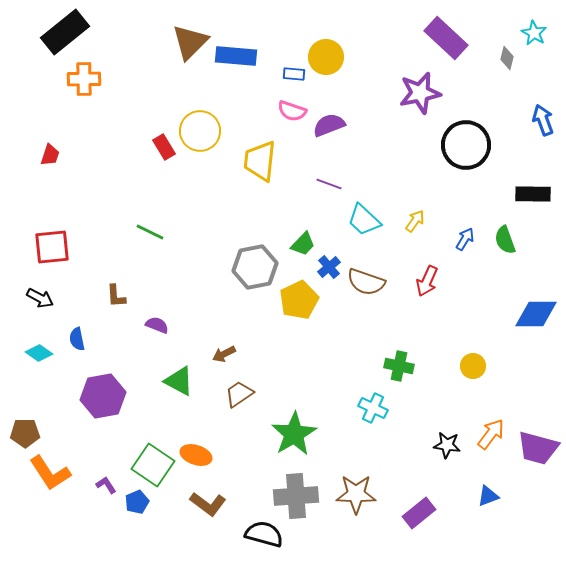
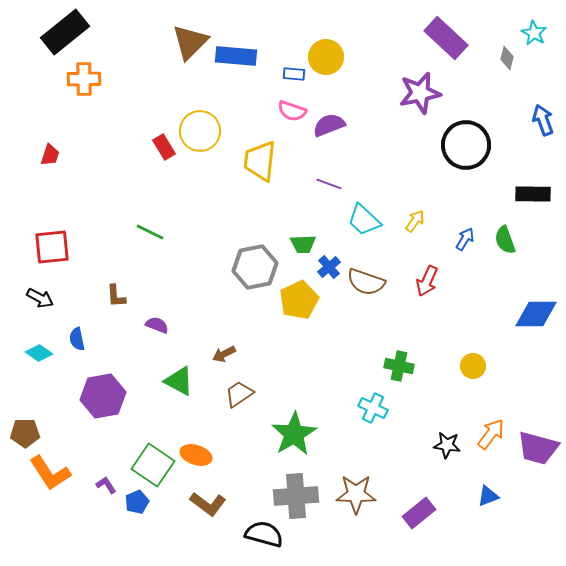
green trapezoid at (303, 244): rotated 44 degrees clockwise
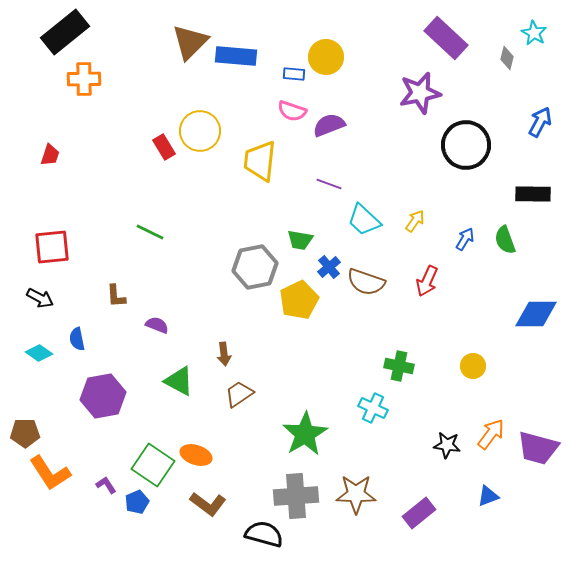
blue arrow at (543, 120): moved 3 px left, 2 px down; rotated 48 degrees clockwise
green trapezoid at (303, 244): moved 3 px left, 4 px up; rotated 12 degrees clockwise
brown arrow at (224, 354): rotated 70 degrees counterclockwise
green star at (294, 434): moved 11 px right
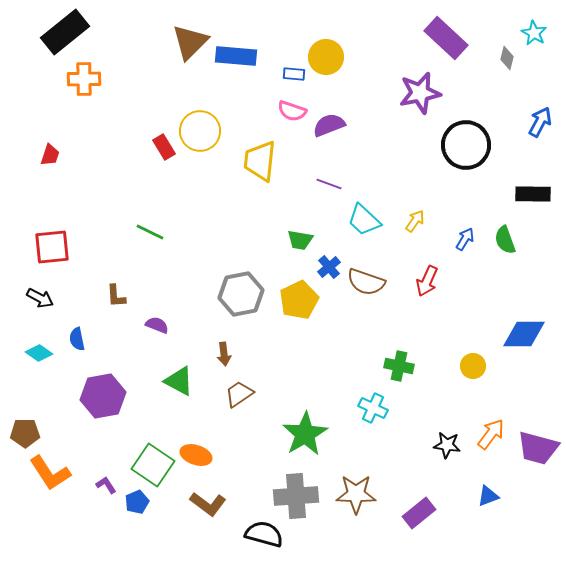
gray hexagon at (255, 267): moved 14 px left, 27 px down
blue diamond at (536, 314): moved 12 px left, 20 px down
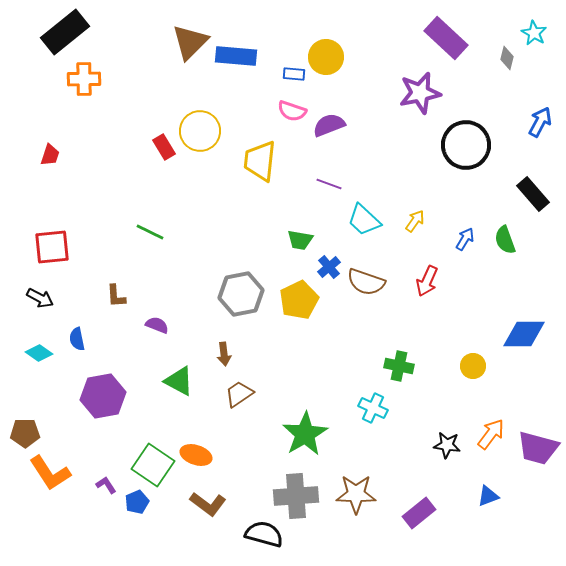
black rectangle at (533, 194): rotated 48 degrees clockwise
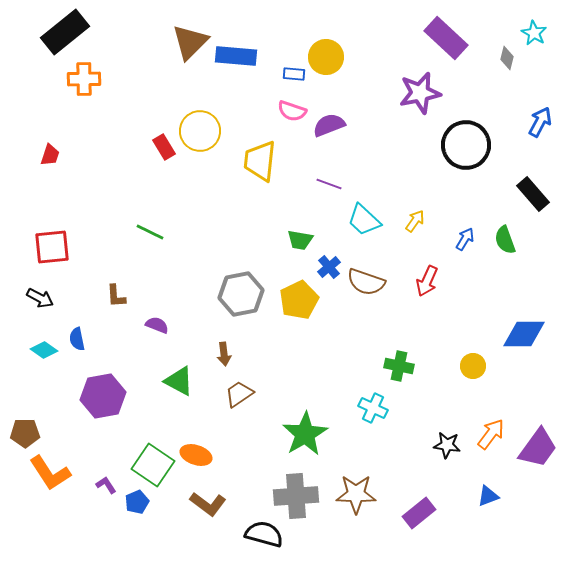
cyan diamond at (39, 353): moved 5 px right, 3 px up
purple trapezoid at (538, 448): rotated 69 degrees counterclockwise
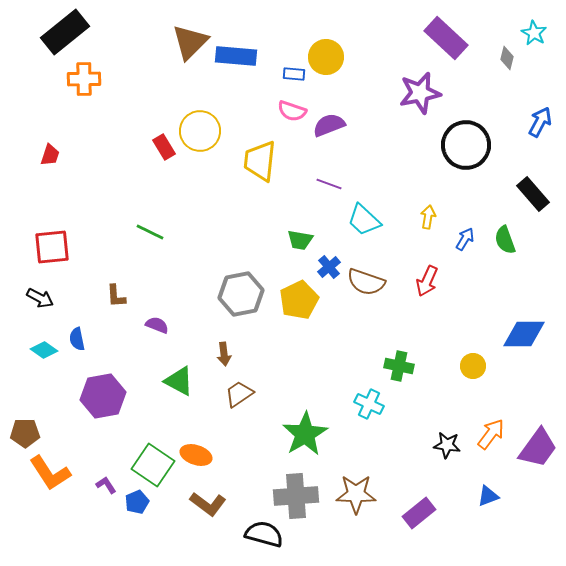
yellow arrow at (415, 221): moved 13 px right, 4 px up; rotated 25 degrees counterclockwise
cyan cross at (373, 408): moved 4 px left, 4 px up
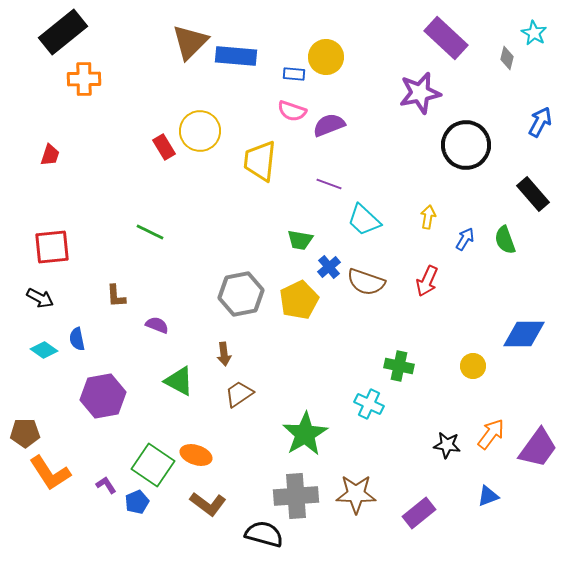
black rectangle at (65, 32): moved 2 px left
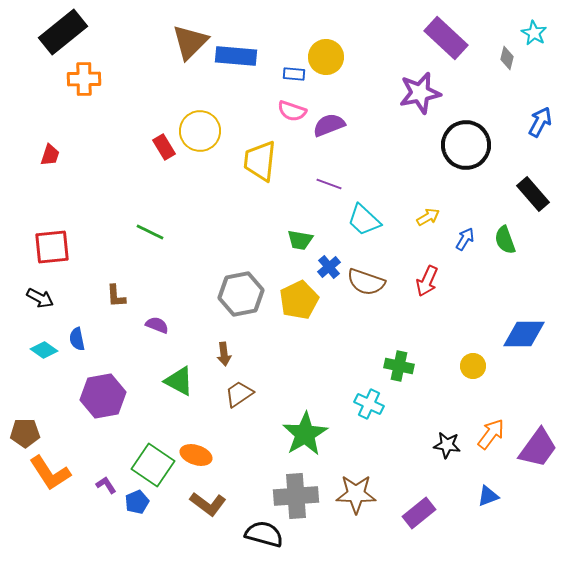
yellow arrow at (428, 217): rotated 50 degrees clockwise
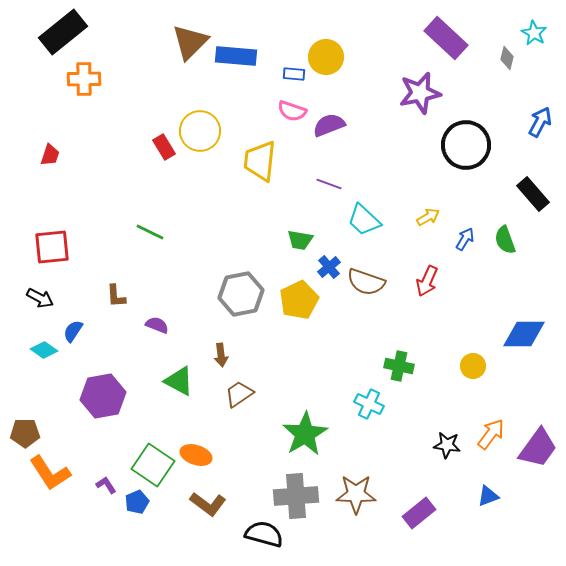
blue semicircle at (77, 339): moved 4 px left, 8 px up; rotated 45 degrees clockwise
brown arrow at (224, 354): moved 3 px left, 1 px down
